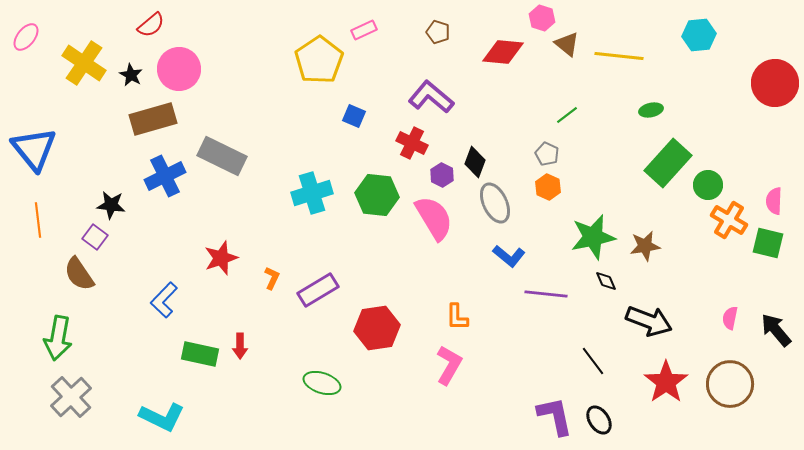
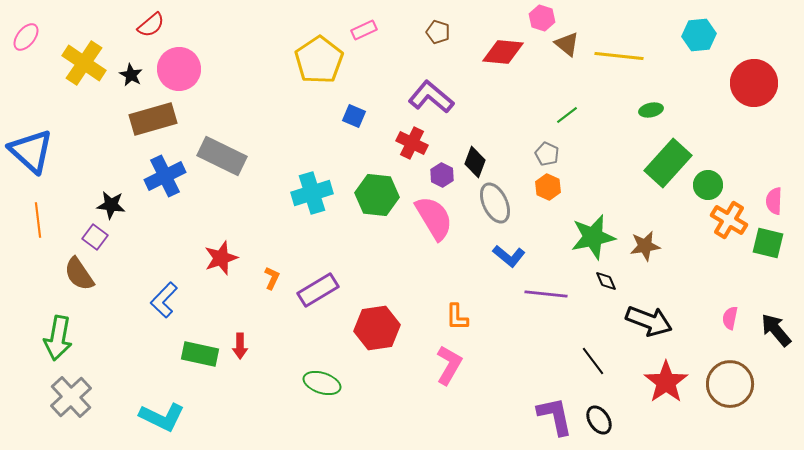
red circle at (775, 83): moved 21 px left
blue triangle at (34, 149): moved 3 px left, 2 px down; rotated 9 degrees counterclockwise
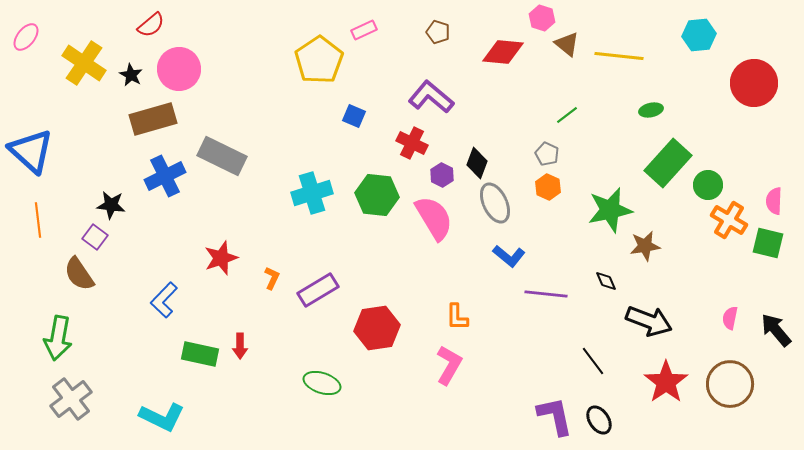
black diamond at (475, 162): moved 2 px right, 1 px down
green star at (593, 237): moved 17 px right, 27 px up
gray cross at (71, 397): moved 2 px down; rotated 6 degrees clockwise
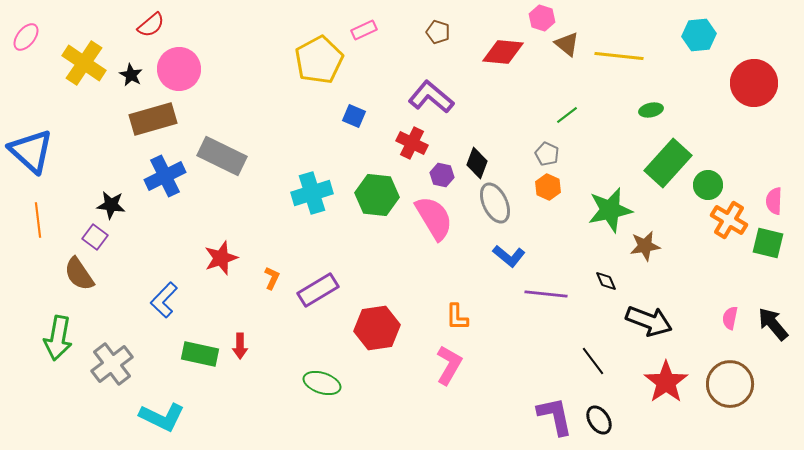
yellow pentagon at (319, 60): rotated 6 degrees clockwise
purple hexagon at (442, 175): rotated 15 degrees counterclockwise
black arrow at (776, 330): moved 3 px left, 6 px up
gray cross at (71, 399): moved 41 px right, 35 px up
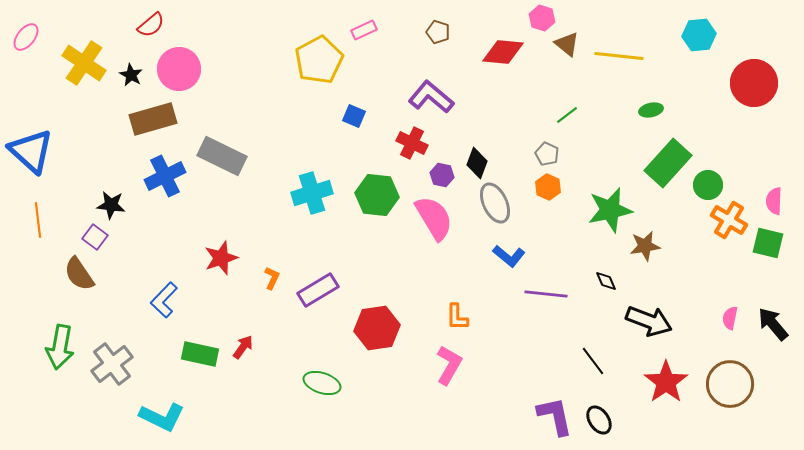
green arrow at (58, 338): moved 2 px right, 9 px down
red arrow at (240, 346): moved 3 px right, 1 px down; rotated 145 degrees counterclockwise
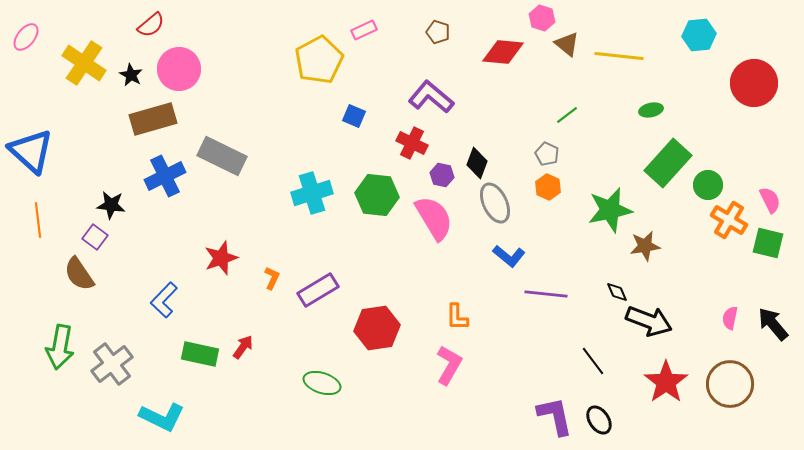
pink semicircle at (774, 201): moved 4 px left, 1 px up; rotated 152 degrees clockwise
black diamond at (606, 281): moved 11 px right, 11 px down
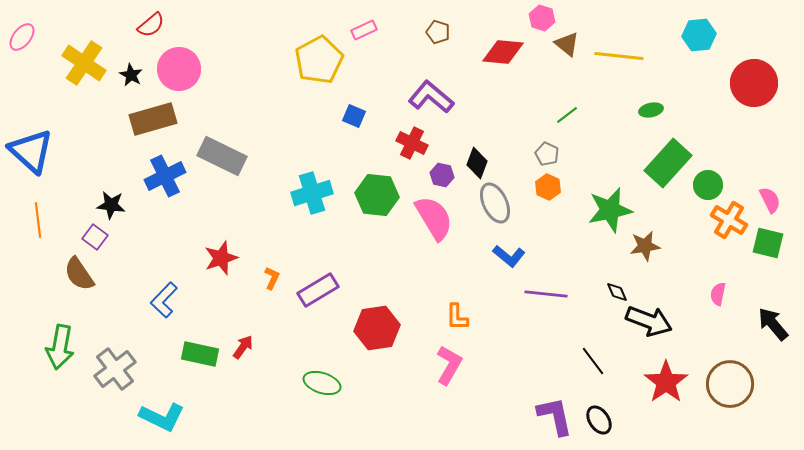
pink ellipse at (26, 37): moved 4 px left
pink semicircle at (730, 318): moved 12 px left, 24 px up
gray cross at (112, 364): moved 3 px right, 5 px down
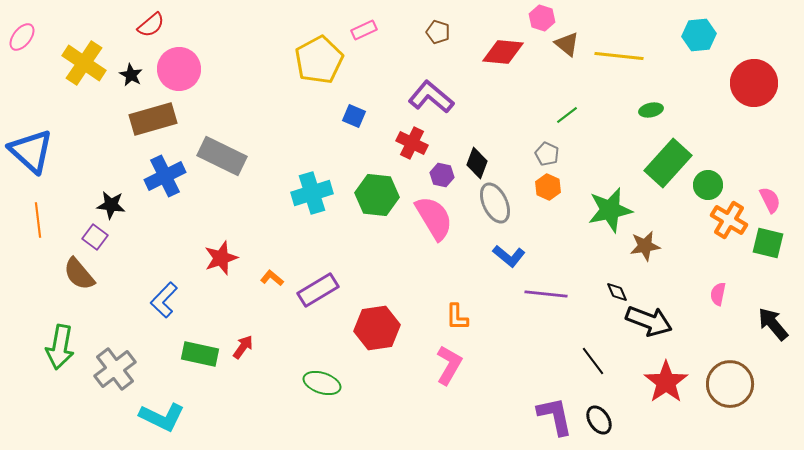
brown semicircle at (79, 274): rotated 6 degrees counterclockwise
orange L-shape at (272, 278): rotated 75 degrees counterclockwise
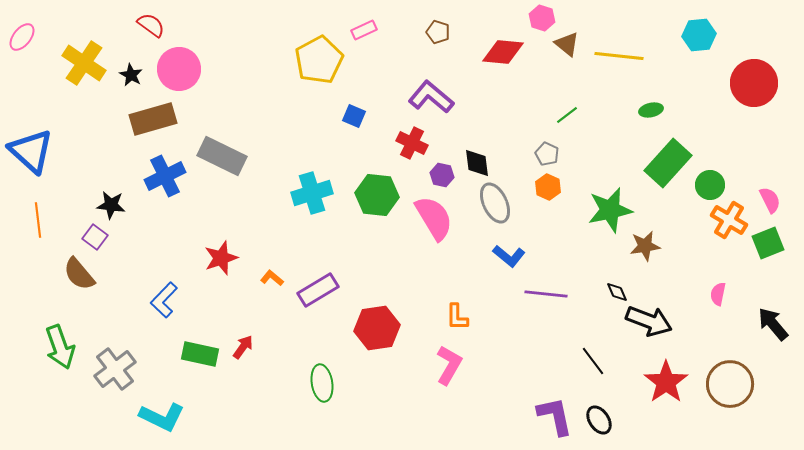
red semicircle at (151, 25): rotated 104 degrees counterclockwise
black diamond at (477, 163): rotated 28 degrees counterclockwise
green circle at (708, 185): moved 2 px right
green square at (768, 243): rotated 36 degrees counterclockwise
green arrow at (60, 347): rotated 30 degrees counterclockwise
green ellipse at (322, 383): rotated 63 degrees clockwise
